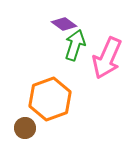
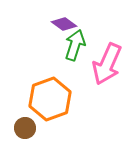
pink arrow: moved 6 px down
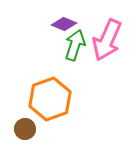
purple diamond: rotated 15 degrees counterclockwise
pink arrow: moved 24 px up
brown circle: moved 1 px down
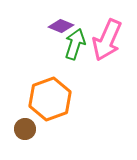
purple diamond: moved 3 px left, 2 px down
green arrow: moved 1 px up
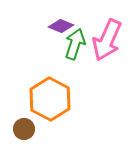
orange hexagon: rotated 12 degrees counterclockwise
brown circle: moved 1 px left
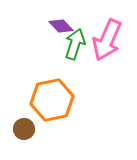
purple diamond: rotated 25 degrees clockwise
orange hexagon: moved 2 px right, 1 px down; rotated 21 degrees clockwise
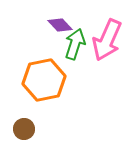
purple diamond: moved 1 px left, 1 px up
orange hexagon: moved 8 px left, 20 px up
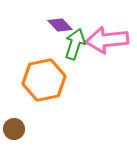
pink arrow: rotated 60 degrees clockwise
brown circle: moved 10 px left
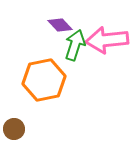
green arrow: moved 1 px down
